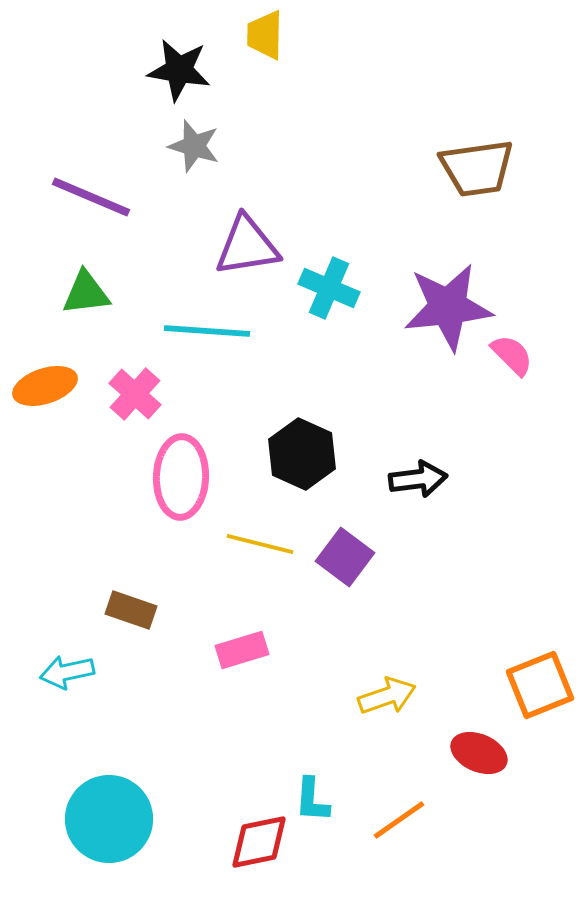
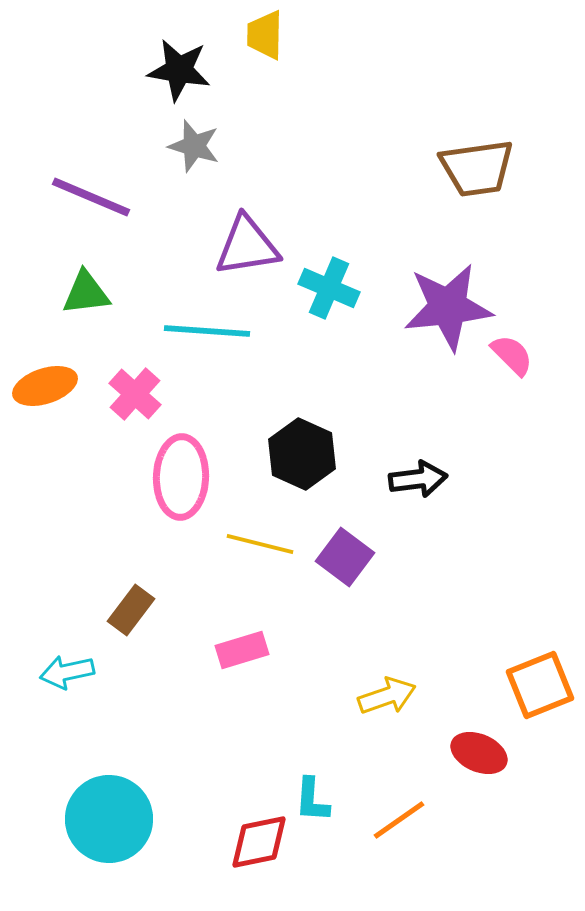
brown rectangle: rotated 72 degrees counterclockwise
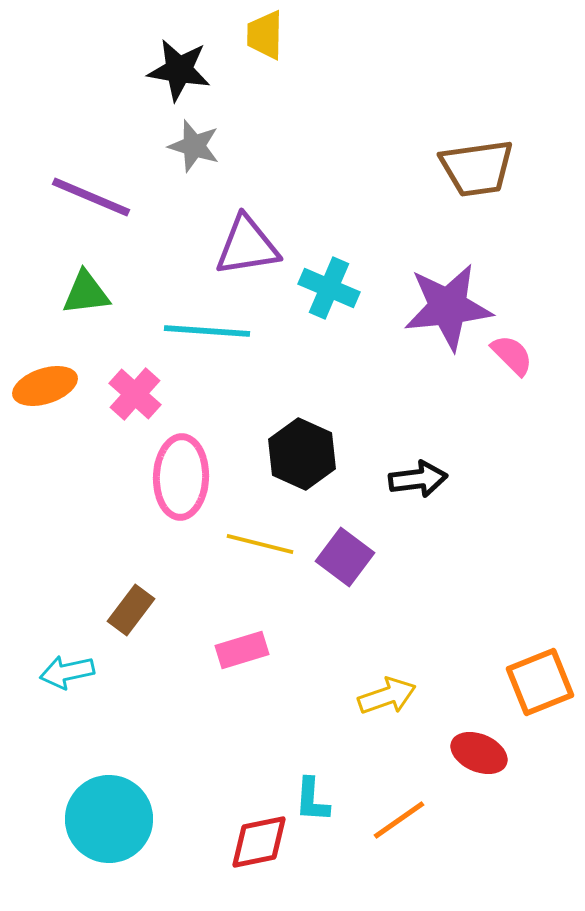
orange square: moved 3 px up
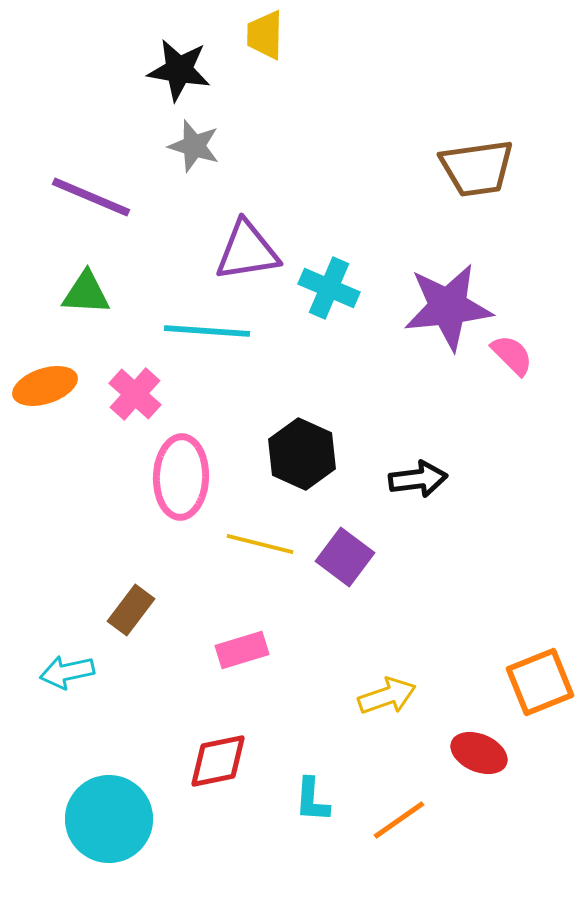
purple triangle: moved 5 px down
green triangle: rotated 10 degrees clockwise
red diamond: moved 41 px left, 81 px up
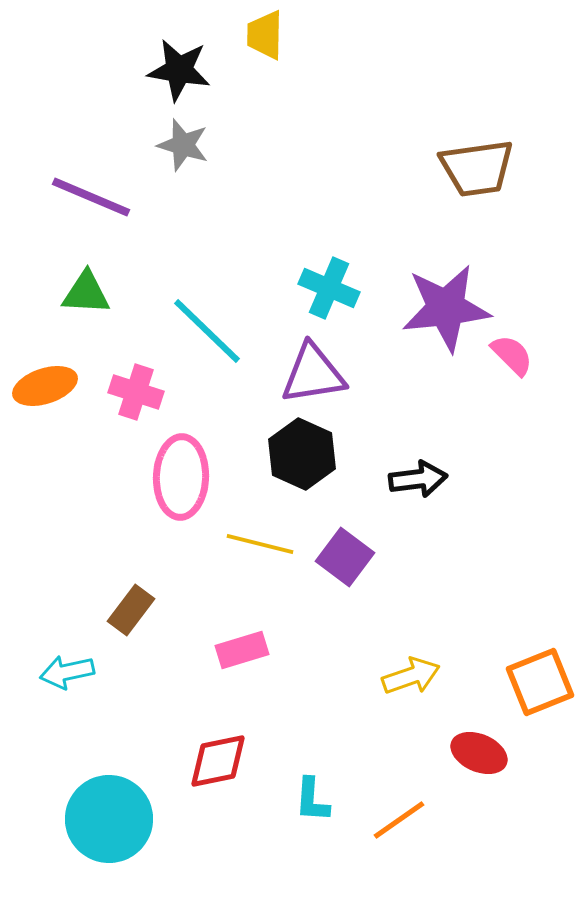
gray star: moved 11 px left, 1 px up
purple triangle: moved 66 px right, 123 px down
purple star: moved 2 px left, 1 px down
cyan line: rotated 40 degrees clockwise
pink cross: moved 1 px right, 2 px up; rotated 24 degrees counterclockwise
yellow arrow: moved 24 px right, 20 px up
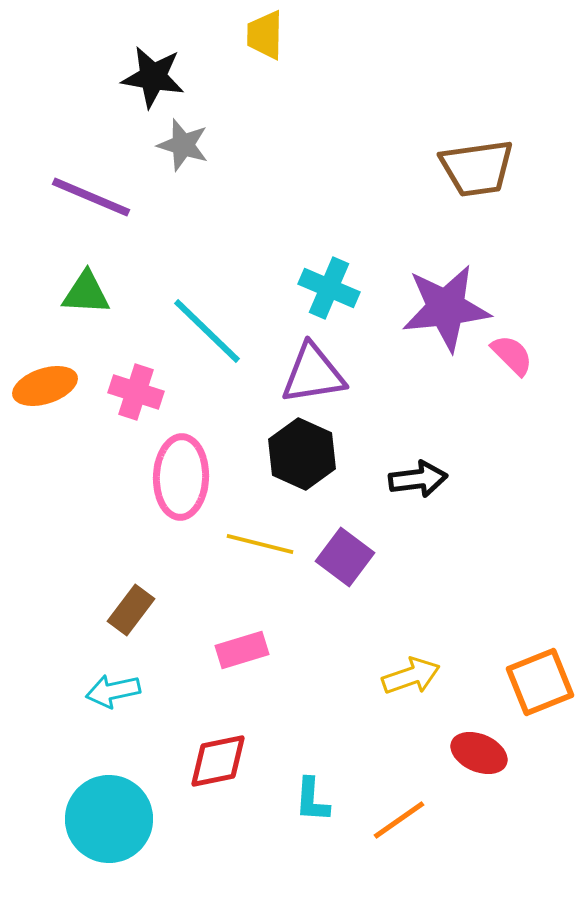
black star: moved 26 px left, 7 px down
cyan arrow: moved 46 px right, 19 px down
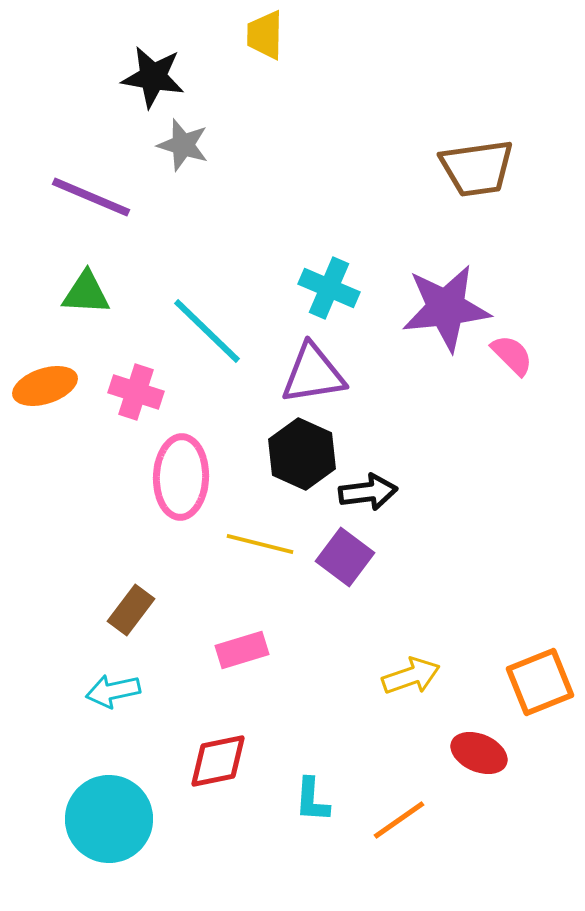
black arrow: moved 50 px left, 13 px down
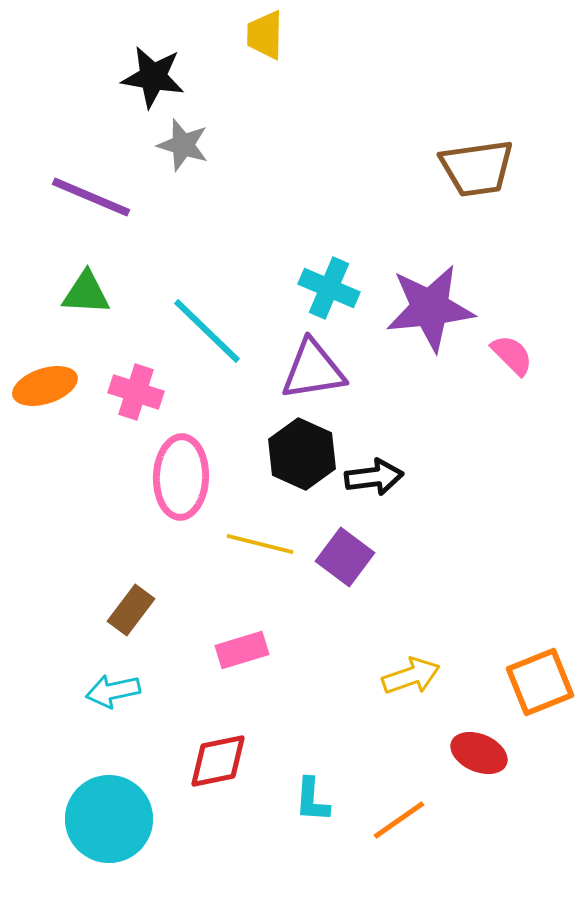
purple star: moved 16 px left
purple triangle: moved 4 px up
black arrow: moved 6 px right, 15 px up
